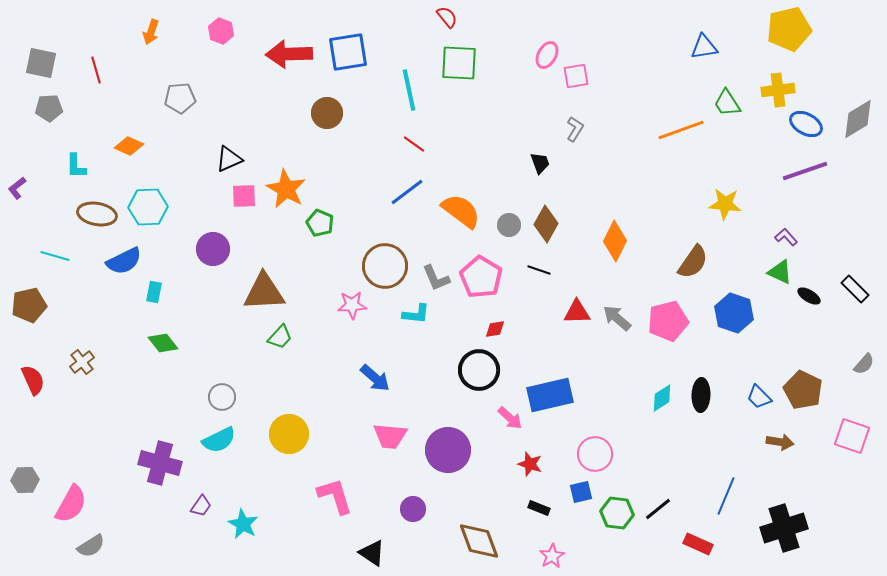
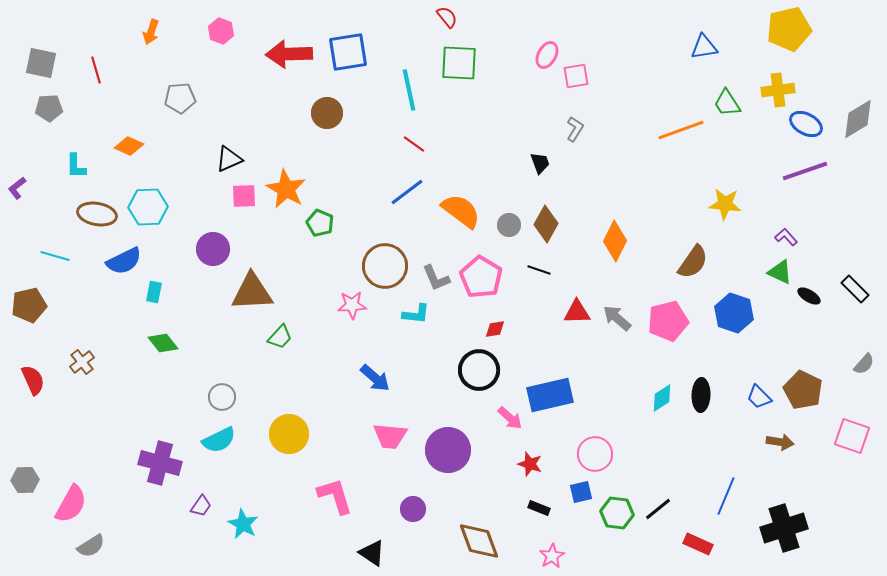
brown triangle at (264, 292): moved 12 px left
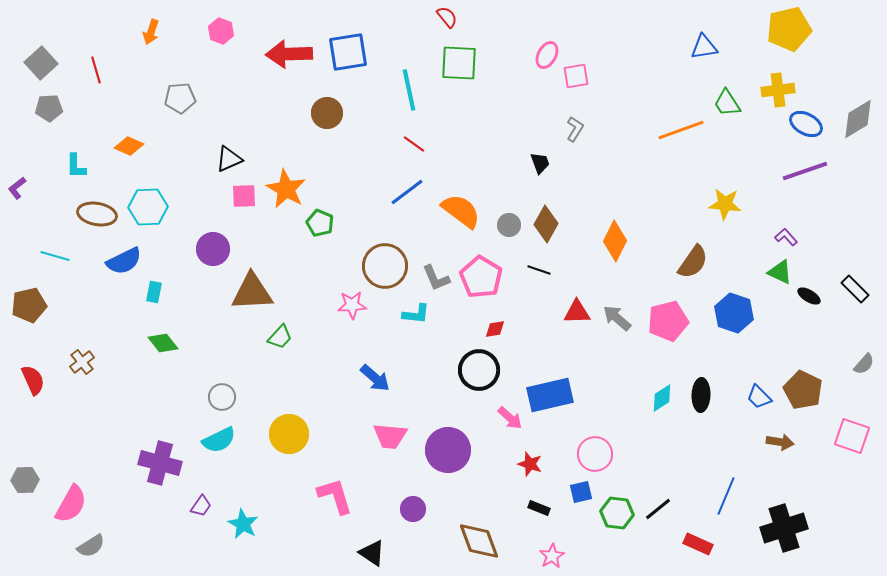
gray square at (41, 63): rotated 36 degrees clockwise
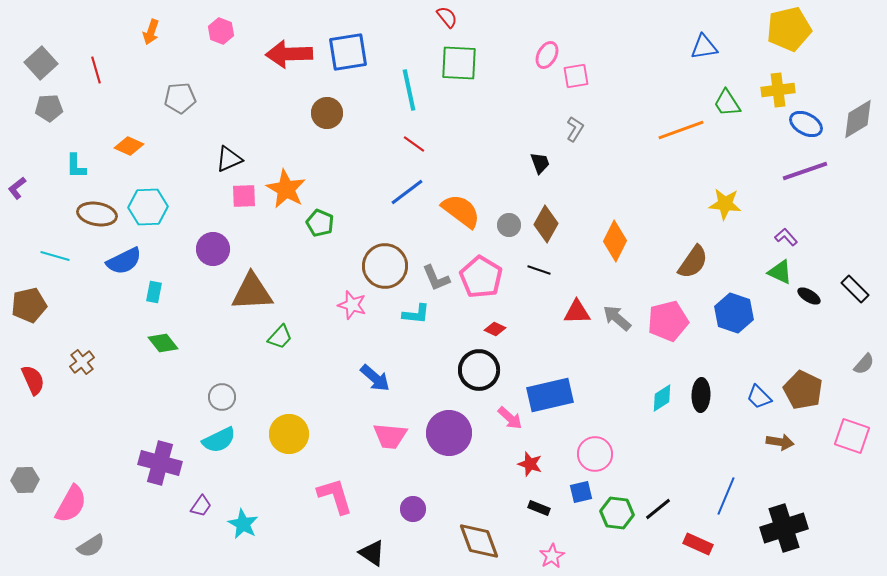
pink star at (352, 305): rotated 20 degrees clockwise
red diamond at (495, 329): rotated 35 degrees clockwise
purple circle at (448, 450): moved 1 px right, 17 px up
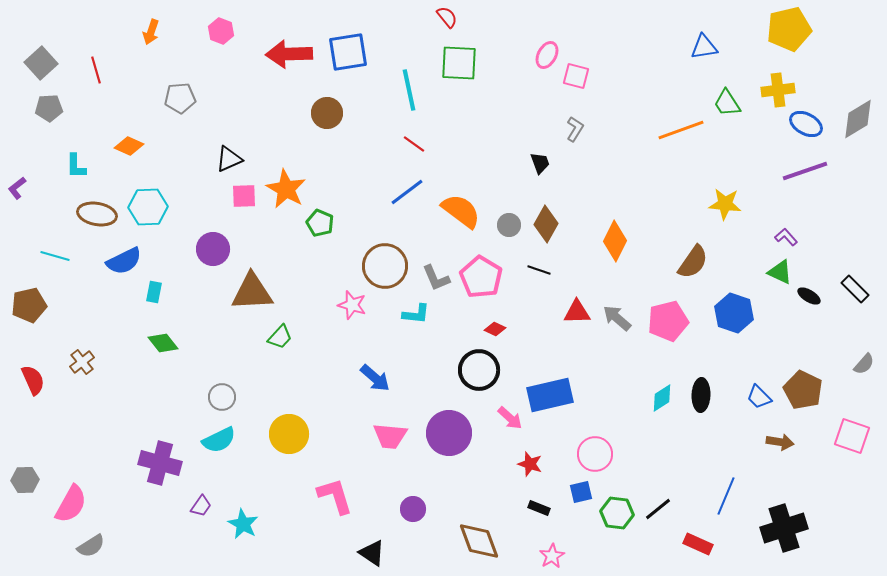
pink square at (576, 76): rotated 24 degrees clockwise
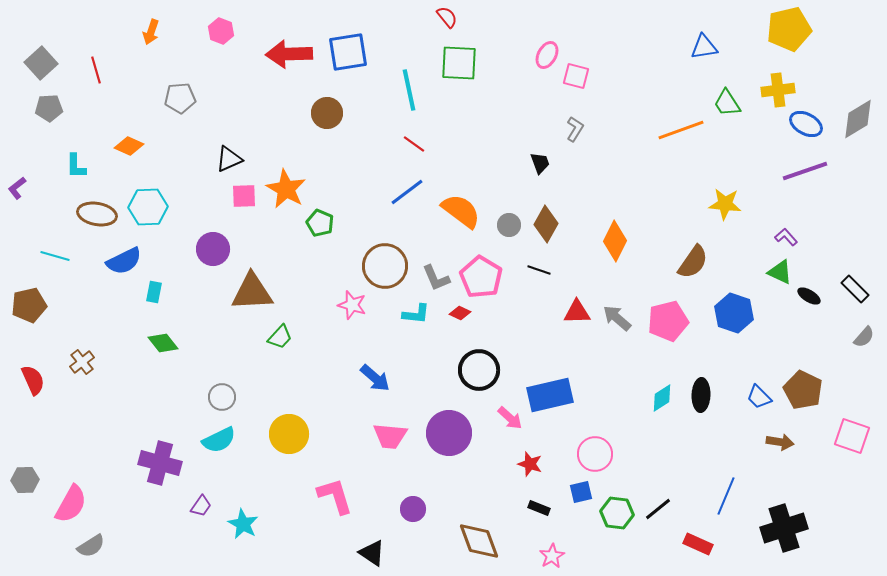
red diamond at (495, 329): moved 35 px left, 16 px up
gray semicircle at (864, 364): moved 27 px up
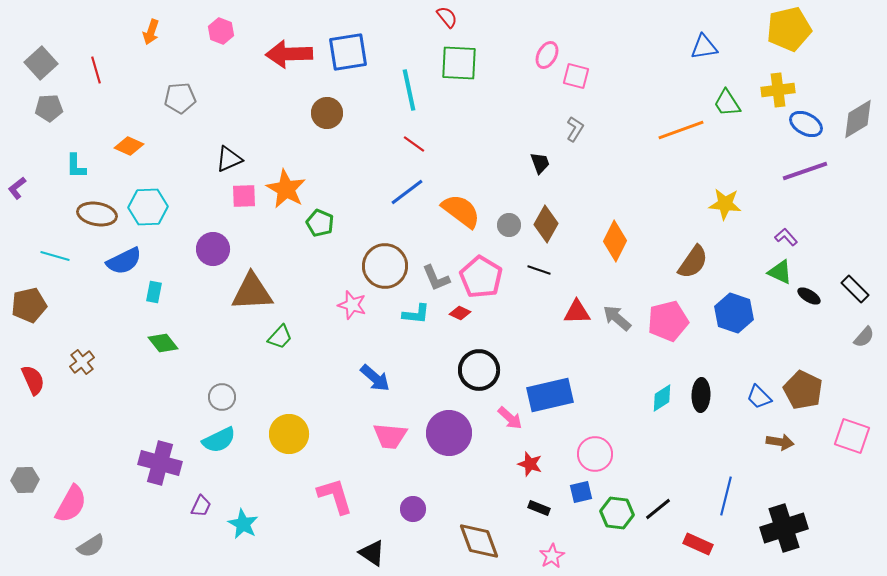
blue line at (726, 496): rotated 9 degrees counterclockwise
purple trapezoid at (201, 506): rotated 10 degrees counterclockwise
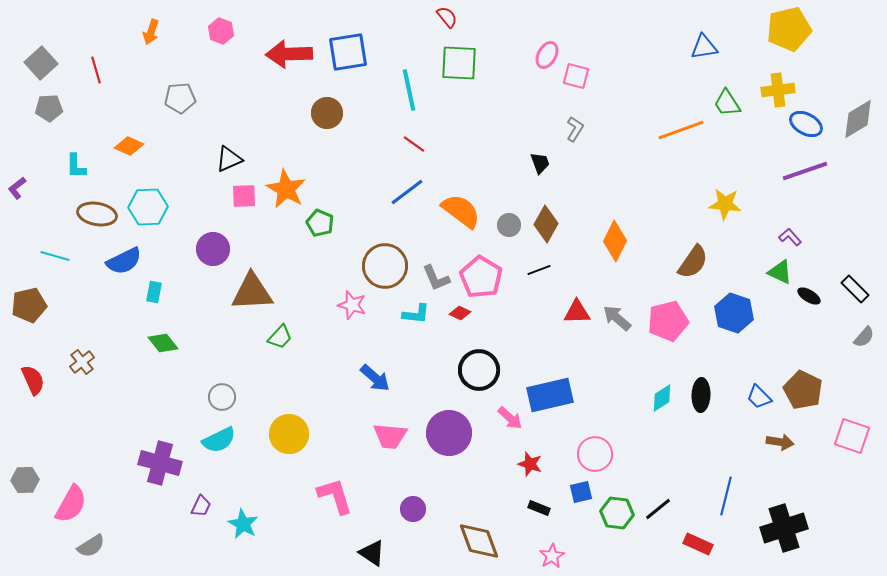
purple L-shape at (786, 237): moved 4 px right
black line at (539, 270): rotated 40 degrees counterclockwise
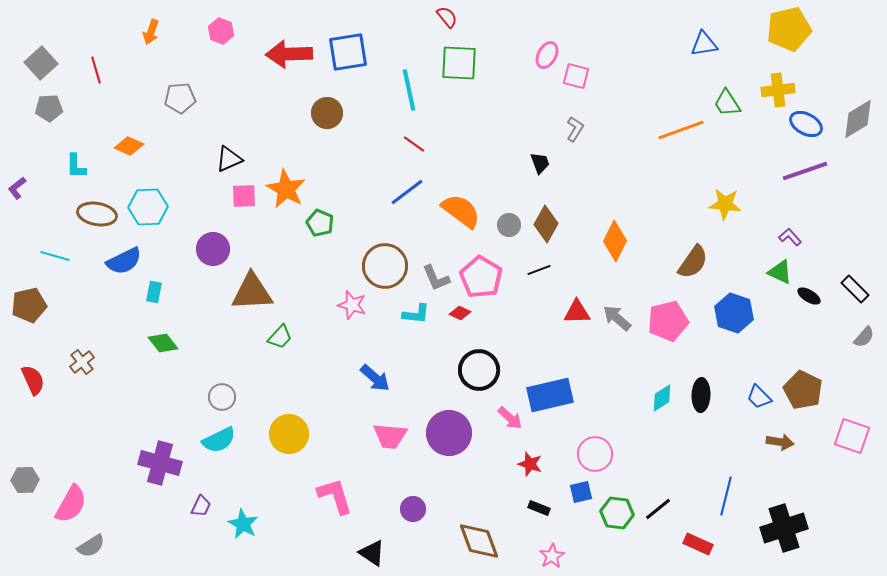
blue triangle at (704, 47): moved 3 px up
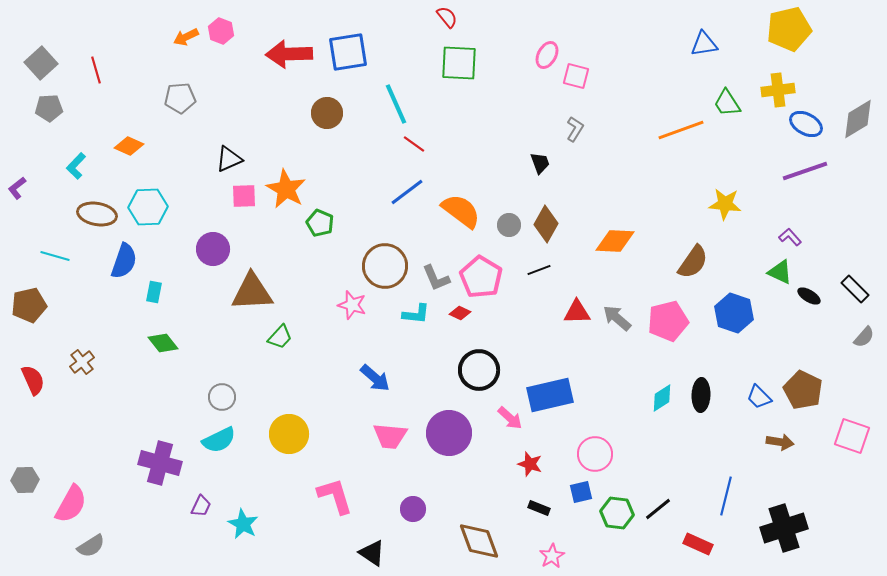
orange arrow at (151, 32): moved 35 px right, 5 px down; rotated 45 degrees clockwise
cyan line at (409, 90): moved 13 px left, 14 px down; rotated 12 degrees counterclockwise
cyan L-shape at (76, 166): rotated 44 degrees clockwise
orange diamond at (615, 241): rotated 66 degrees clockwise
blue semicircle at (124, 261): rotated 45 degrees counterclockwise
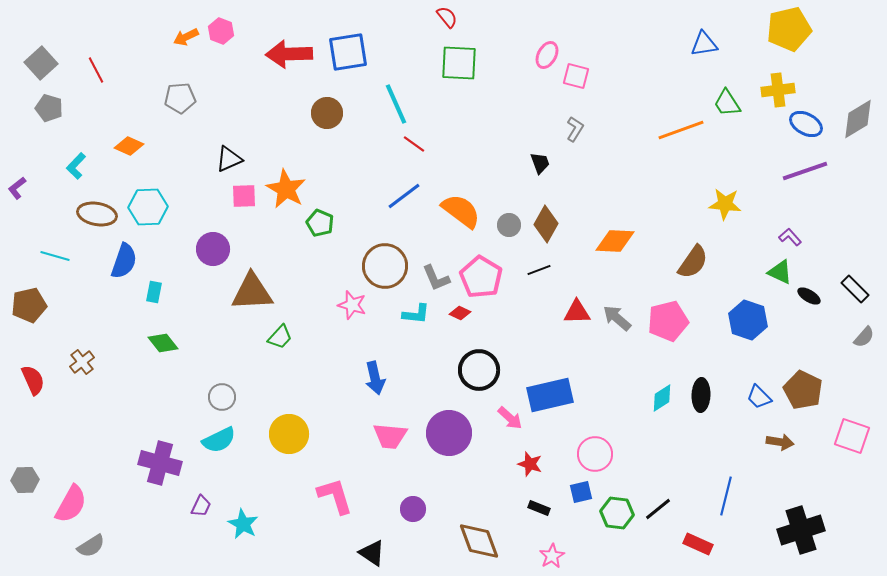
red line at (96, 70): rotated 12 degrees counterclockwise
gray pentagon at (49, 108): rotated 20 degrees clockwise
blue line at (407, 192): moved 3 px left, 4 px down
blue hexagon at (734, 313): moved 14 px right, 7 px down
blue arrow at (375, 378): rotated 36 degrees clockwise
black cross at (784, 528): moved 17 px right, 2 px down
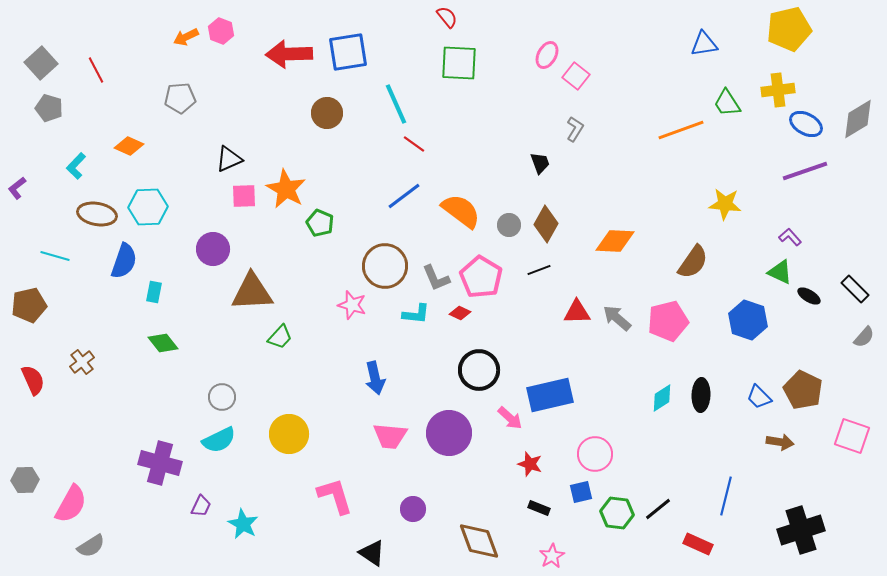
pink square at (576, 76): rotated 24 degrees clockwise
